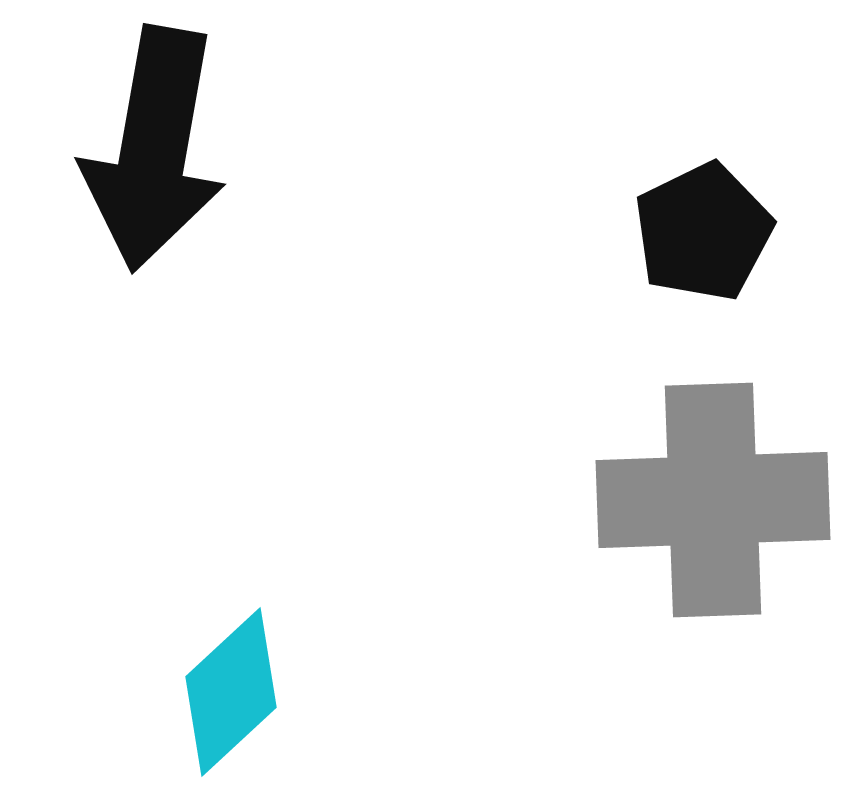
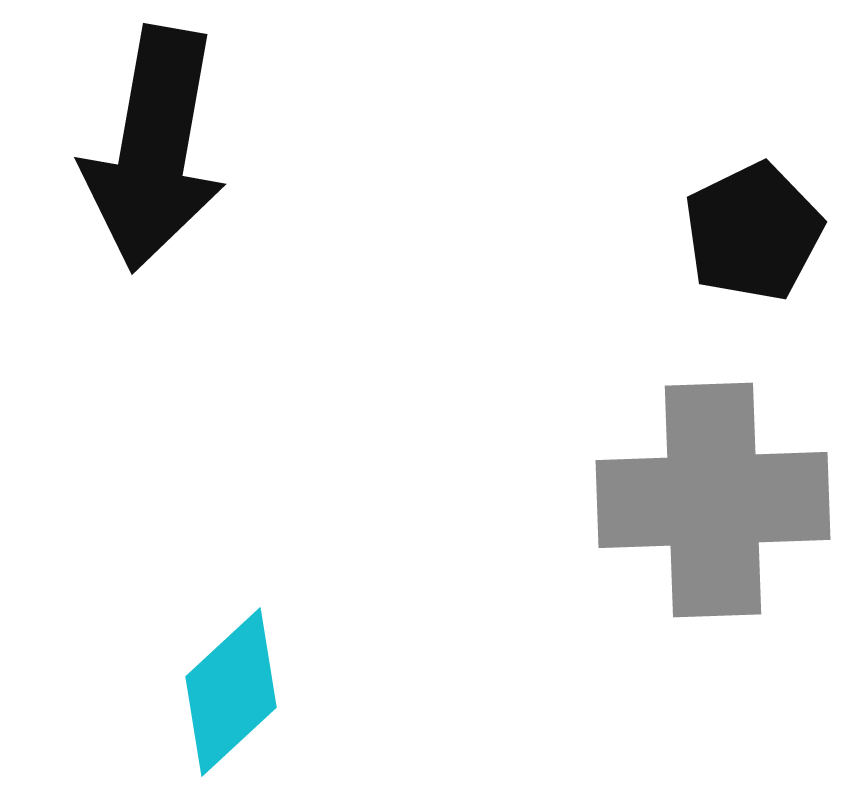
black pentagon: moved 50 px right
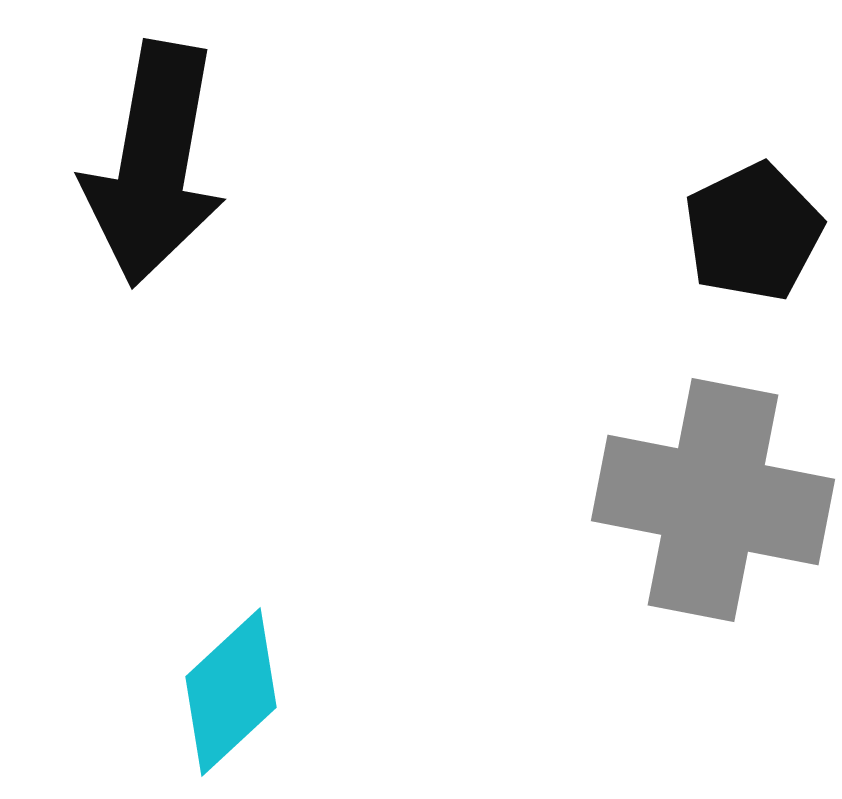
black arrow: moved 15 px down
gray cross: rotated 13 degrees clockwise
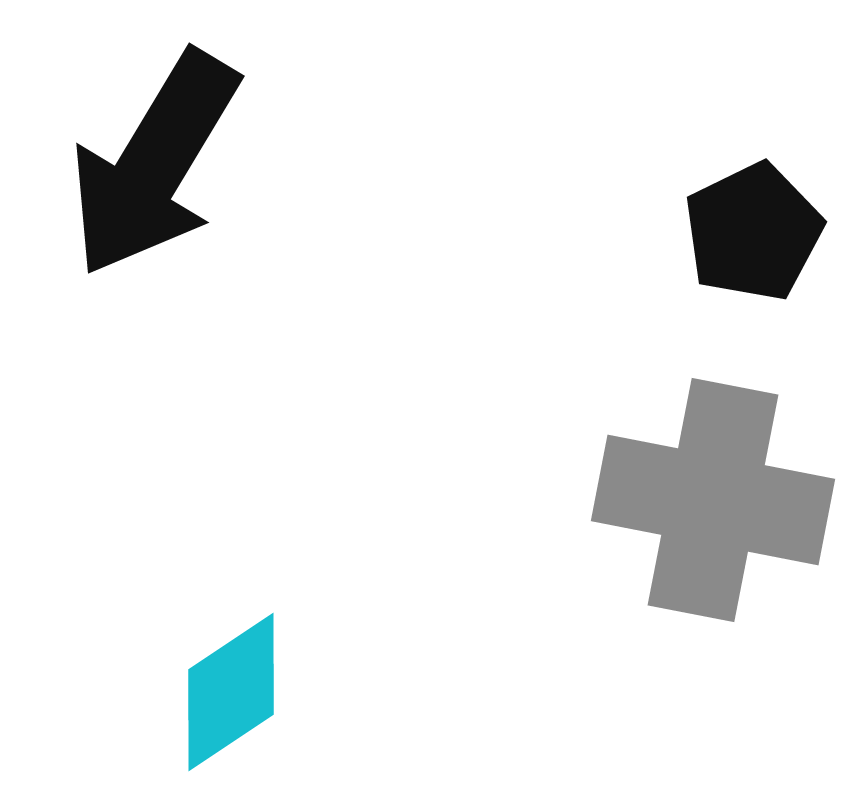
black arrow: rotated 21 degrees clockwise
cyan diamond: rotated 9 degrees clockwise
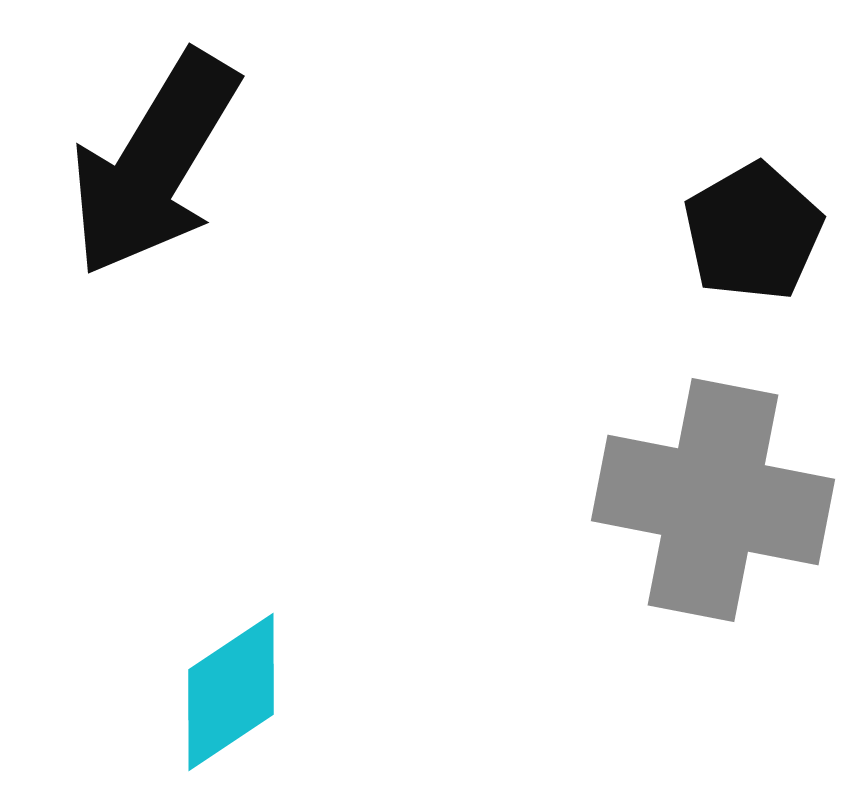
black pentagon: rotated 4 degrees counterclockwise
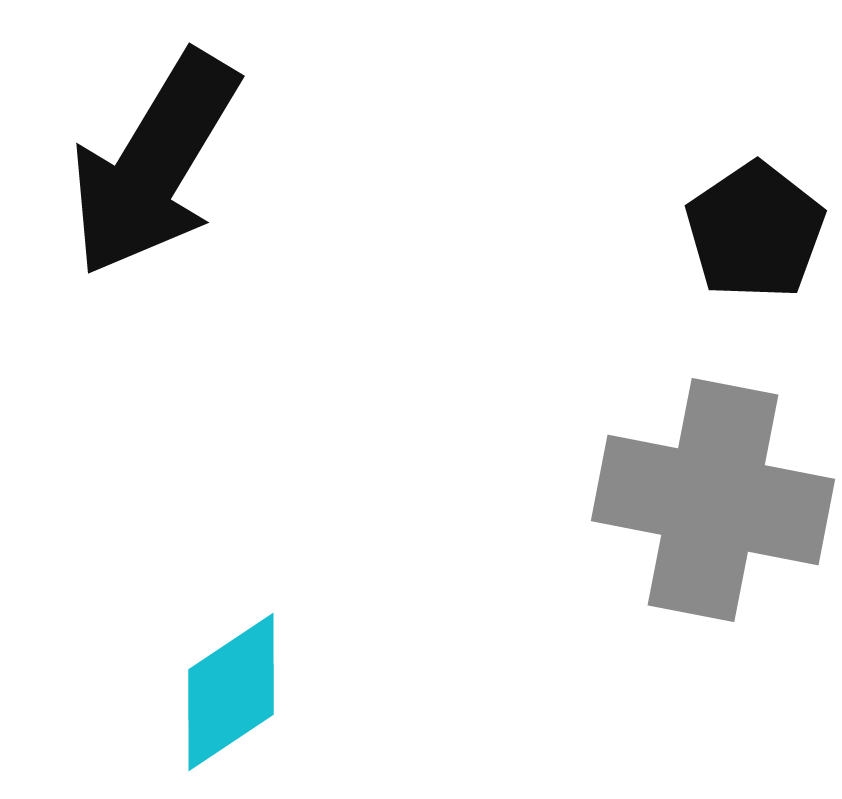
black pentagon: moved 2 px right, 1 px up; rotated 4 degrees counterclockwise
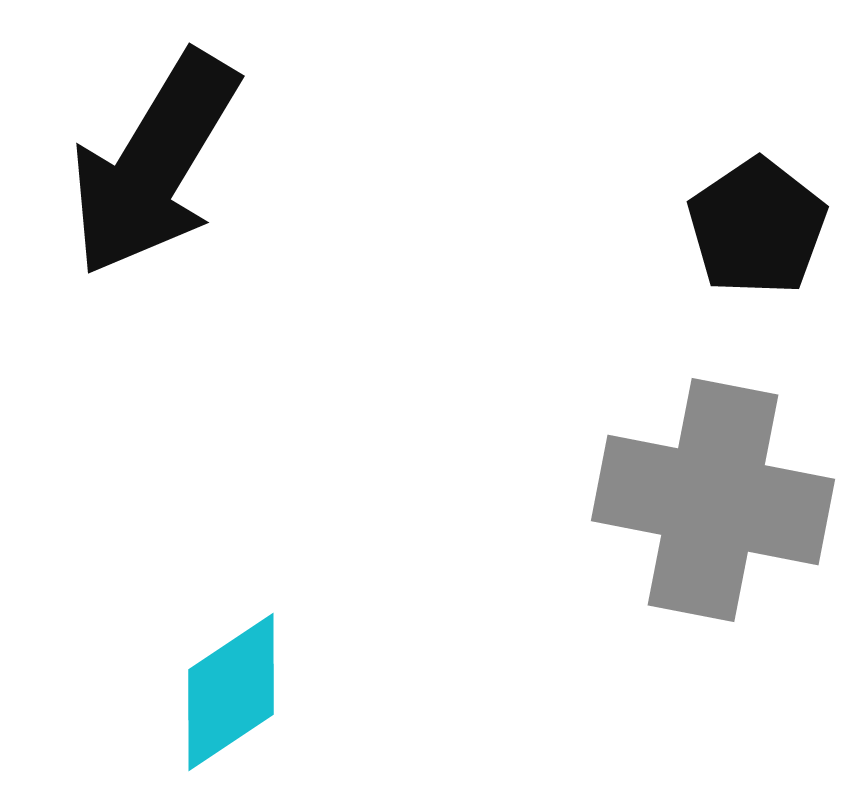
black pentagon: moved 2 px right, 4 px up
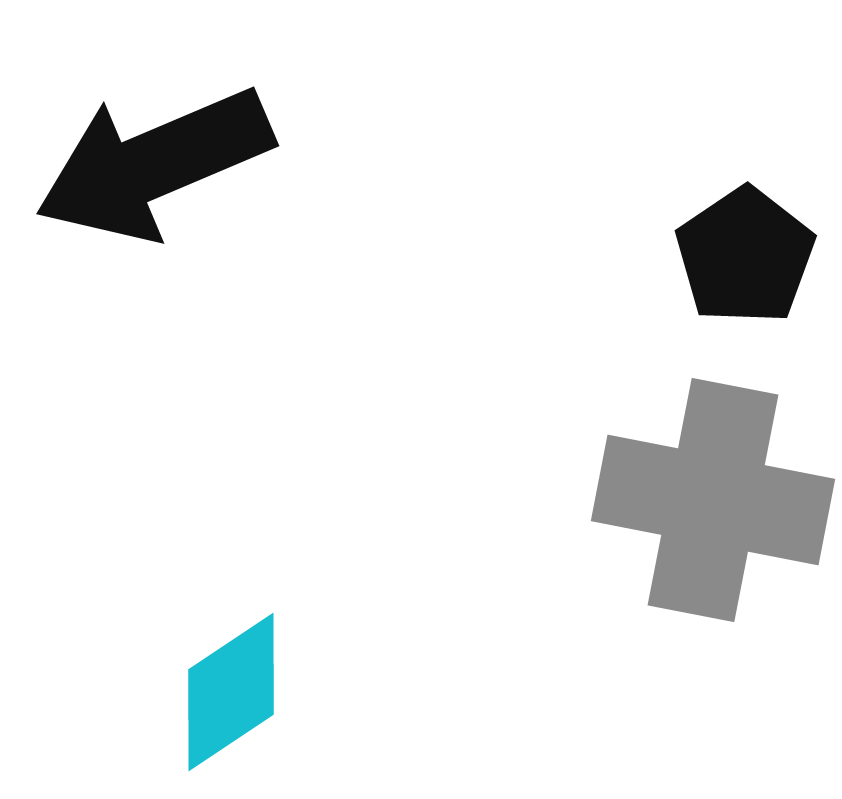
black arrow: rotated 36 degrees clockwise
black pentagon: moved 12 px left, 29 px down
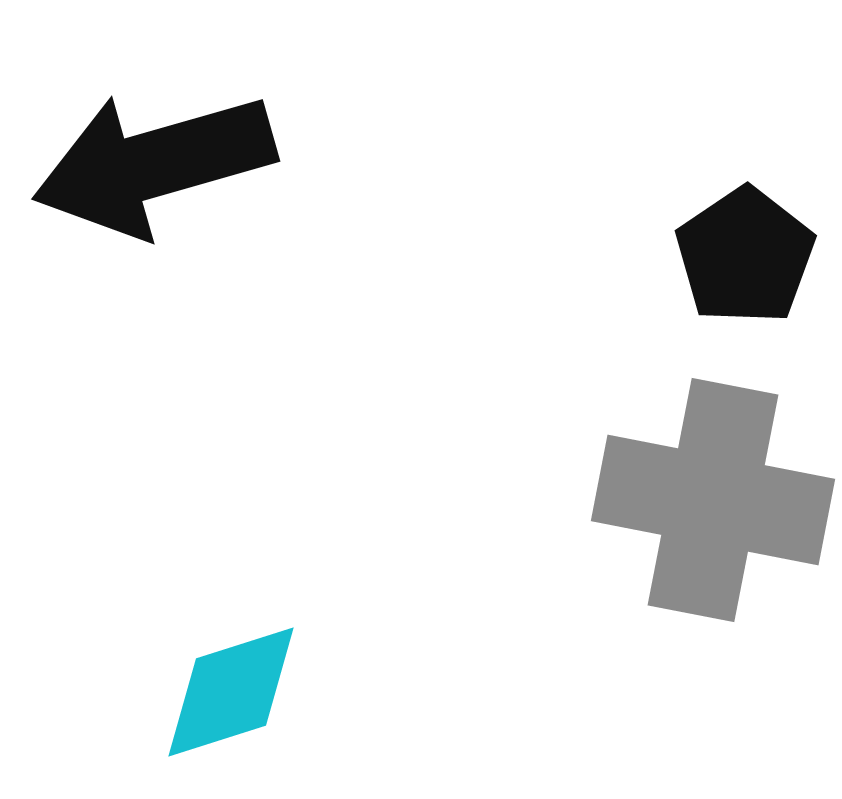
black arrow: rotated 7 degrees clockwise
cyan diamond: rotated 16 degrees clockwise
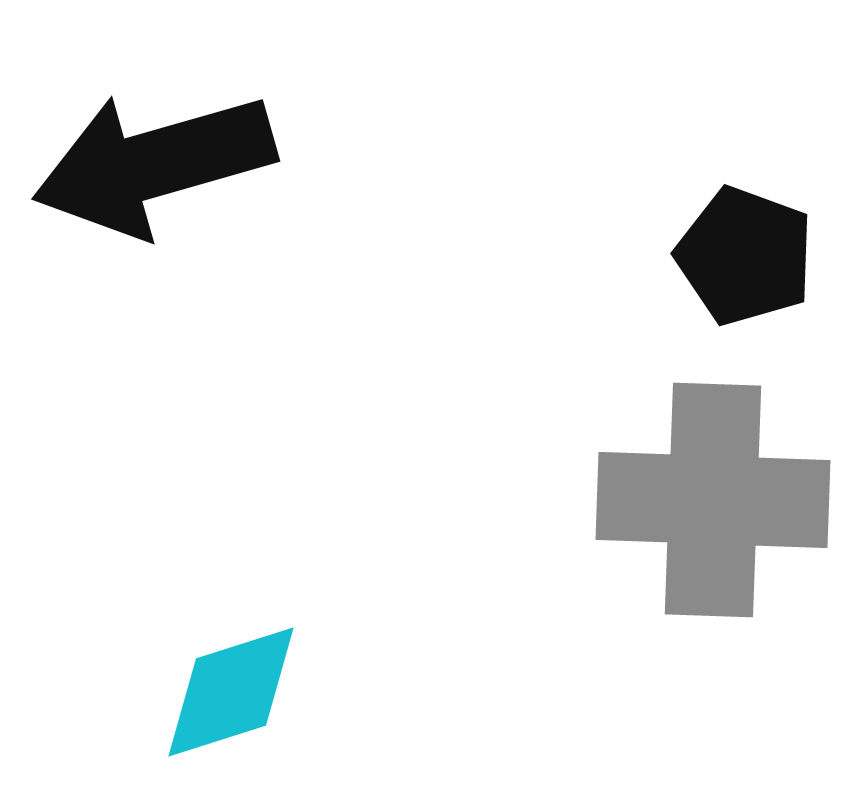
black pentagon: rotated 18 degrees counterclockwise
gray cross: rotated 9 degrees counterclockwise
